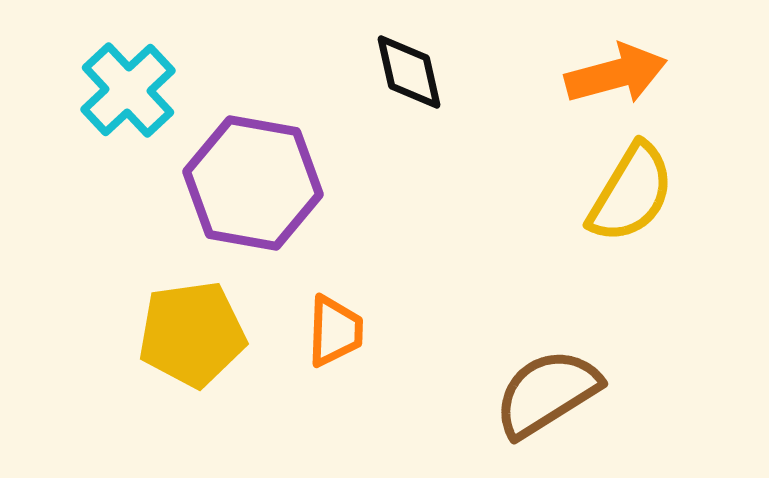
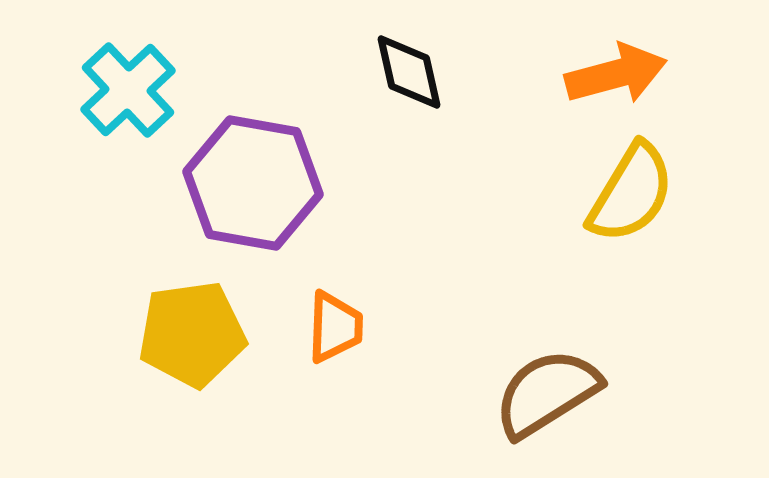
orange trapezoid: moved 4 px up
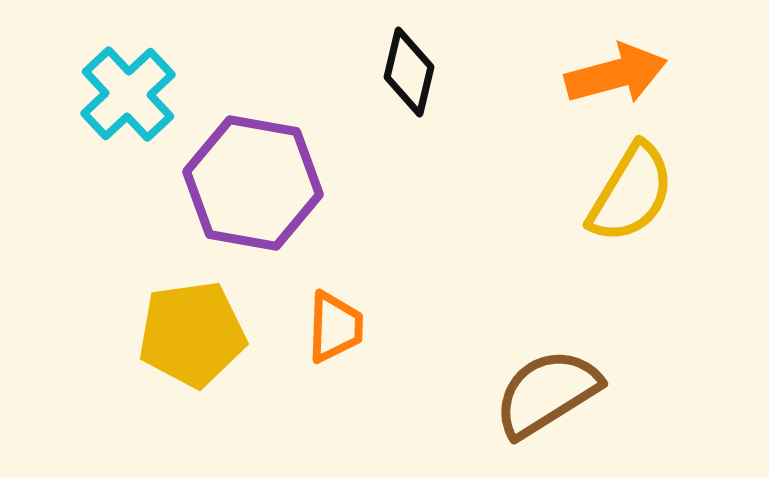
black diamond: rotated 26 degrees clockwise
cyan cross: moved 4 px down
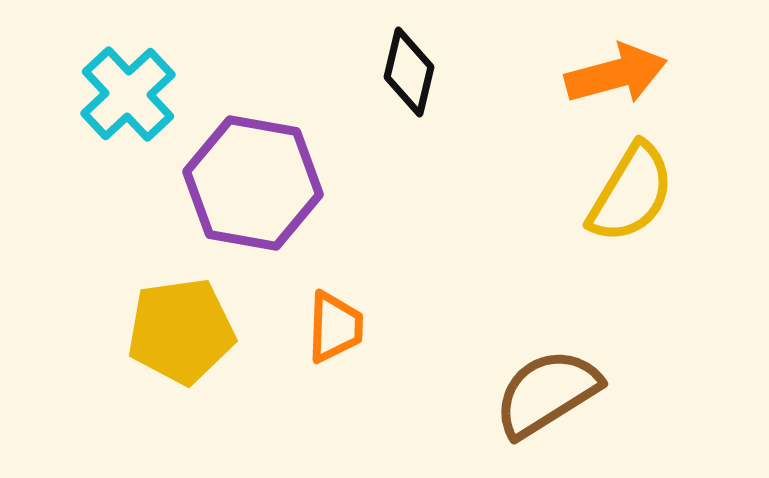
yellow pentagon: moved 11 px left, 3 px up
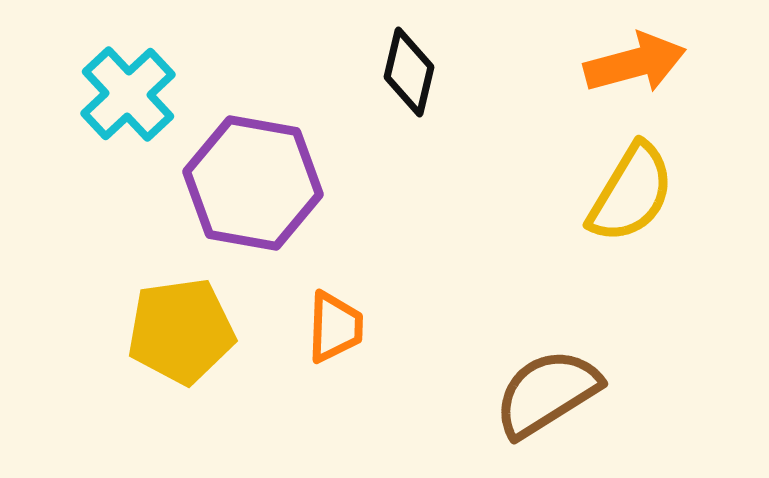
orange arrow: moved 19 px right, 11 px up
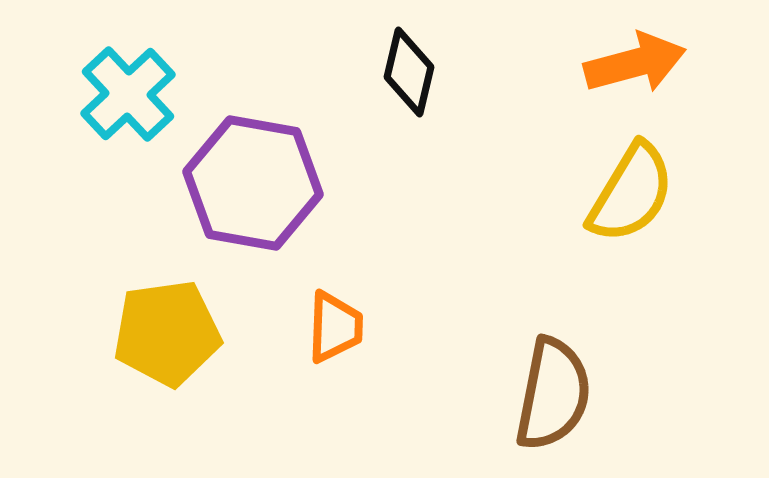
yellow pentagon: moved 14 px left, 2 px down
brown semicircle: moved 6 px right, 1 px down; rotated 133 degrees clockwise
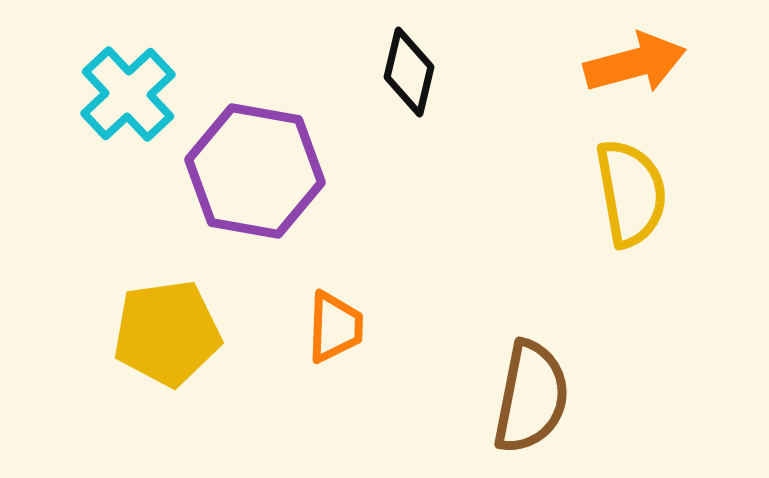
purple hexagon: moved 2 px right, 12 px up
yellow semicircle: rotated 41 degrees counterclockwise
brown semicircle: moved 22 px left, 3 px down
